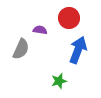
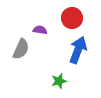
red circle: moved 3 px right
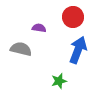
red circle: moved 1 px right, 1 px up
purple semicircle: moved 1 px left, 2 px up
gray semicircle: rotated 100 degrees counterclockwise
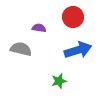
blue arrow: rotated 52 degrees clockwise
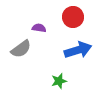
gray semicircle: rotated 130 degrees clockwise
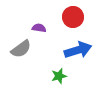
green star: moved 5 px up
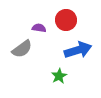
red circle: moved 7 px left, 3 px down
gray semicircle: moved 1 px right
green star: rotated 14 degrees counterclockwise
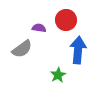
blue arrow: rotated 68 degrees counterclockwise
green star: moved 1 px left, 1 px up
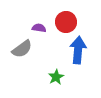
red circle: moved 2 px down
green star: moved 2 px left, 2 px down
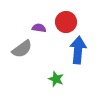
green star: moved 2 px down; rotated 21 degrees counterclockwise
